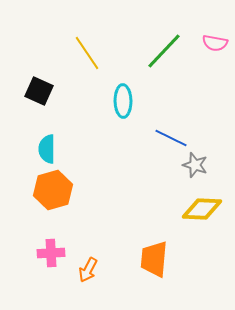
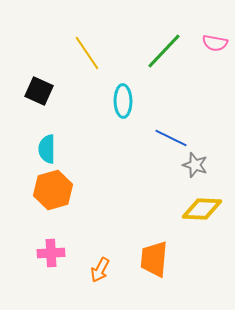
orange arrow: moved 12 px right
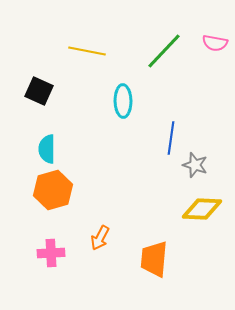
yellow line: moved 2 px up; rotated 45 degrees counterclockwise
blue line: rotated 72 degrees clockwise
orange arrow: moved 32 px up
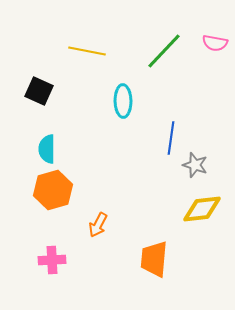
yellow diamond: rotated 9 degrees counterclockwise
orange arrow: moved 2 px left, 13 px up
pink cross: moved 1 px right, 7 px down
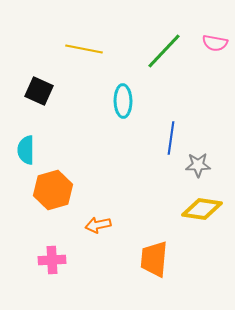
yellow line: moved 3 px left, 2 px up
cyan semicircle: moved 21 px left, 1 px down
gray star: moved 3 px right; rotated 20 degrees counterclockwise
yellow diamond: rotated 15 degrees clockwise
orange arrow: rotated 50 degrees clockwise
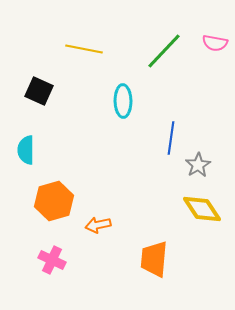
gray star: rotated 30 degrees counterclockwise
orange hexagon: moved 1 px right, 11 px down
yellow diamond: rotated 48 degrees clockwise
pink cross: rotated 28 degrees clockwise
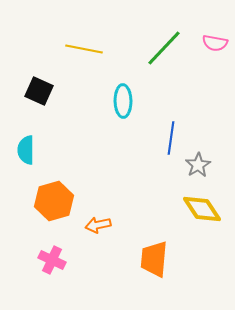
green line: moved 3 px up
